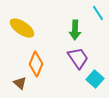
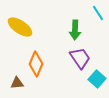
yellow ellipse: moved 2 px left, 1 px up
purple trapezoid: moved 2 px right
cyan square: moved 2 px right
brown triangle: moved 3 px left; rotated 48 degrees counterclockwise
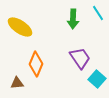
green arrow: moved 2 px left, 11 px up
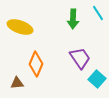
yellow ellipse: rotated 15 degrees counterclockwise
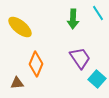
yellow ellipse: rotated 20 degrees clockwise
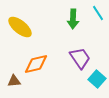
orange diamond: rotated 55 degrees clockwise
brown triangle: moved 3 px left, 2 px up
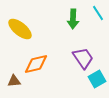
yellow ellipse: moved 2 px down
purple trapezoid: moved 3 px right
cyan square: rotated 18 degrees clockwise
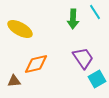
cyan line: moved 3 px left, 1 px up
yellow ellipse: rotated 10 degrees counterclockwise
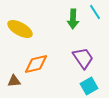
cyan square: moved 8 px left, 7 px down
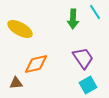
brown triangle: moved 2 px right, 2 px down
cyan square: moved 1 px left, 1 px up
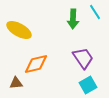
yellow ellipse: moved 1 px left, 1 px down
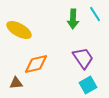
cyan line: moved 2 px down
